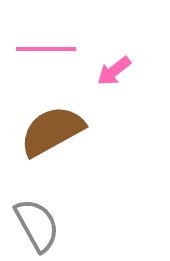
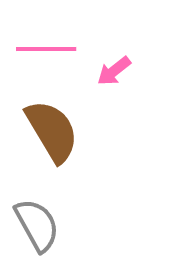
brown semicircle: rotated 88 degrees clockwise
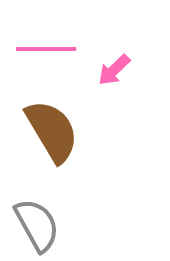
pink arrow: moved 1 px up; rotated 6 degrees counterclockwise
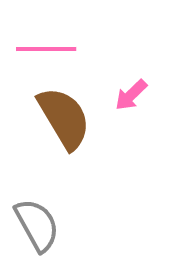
pink arrow: moved 17 px right, 25 px down
brown semicircle: moved 12 px right, 13 px up
